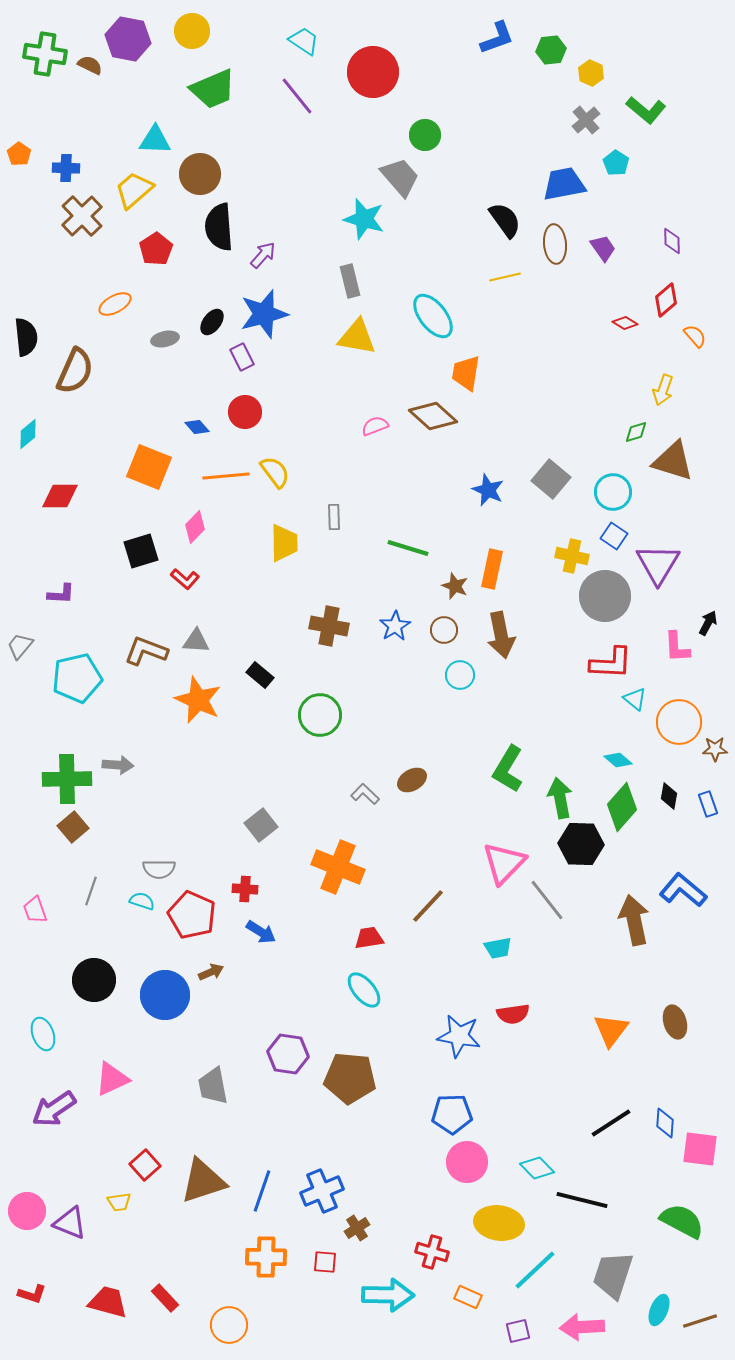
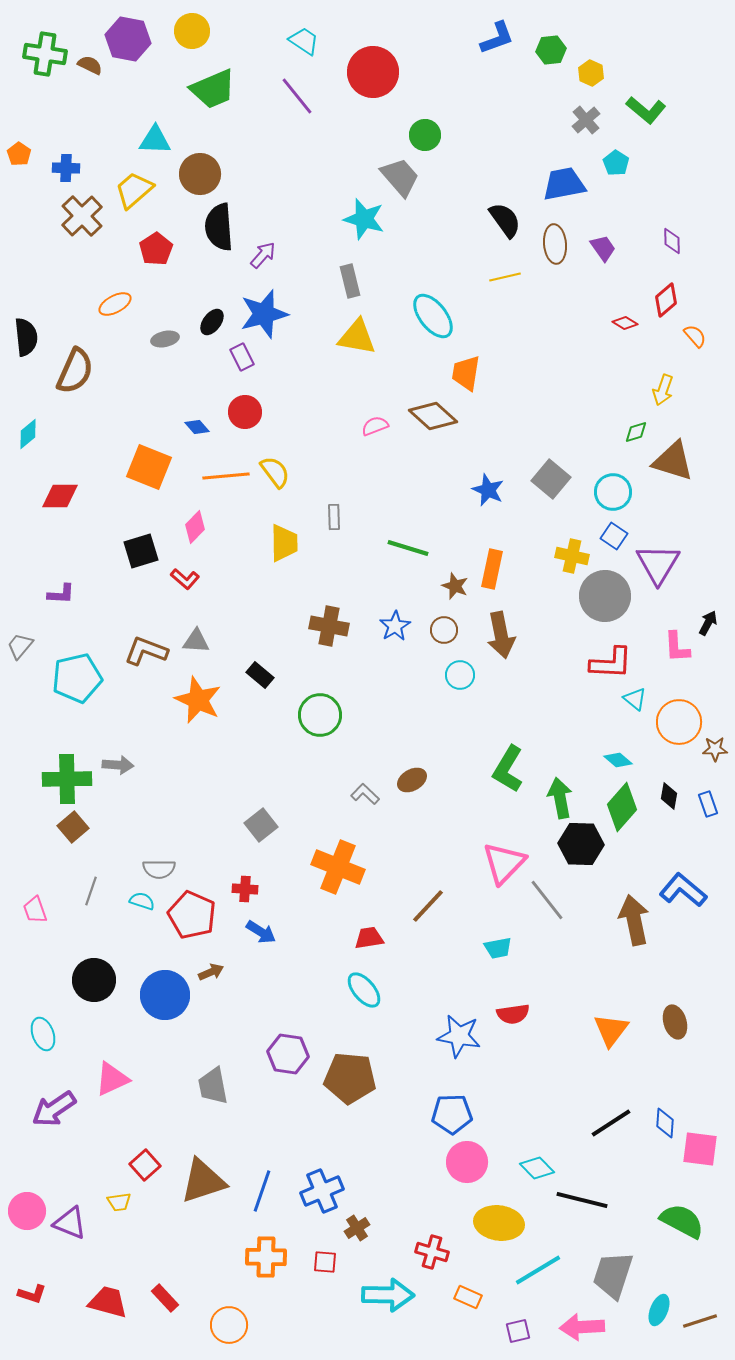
cyan line at (535, 1270): moved 3 px right; rotated 12 degrees clockwise
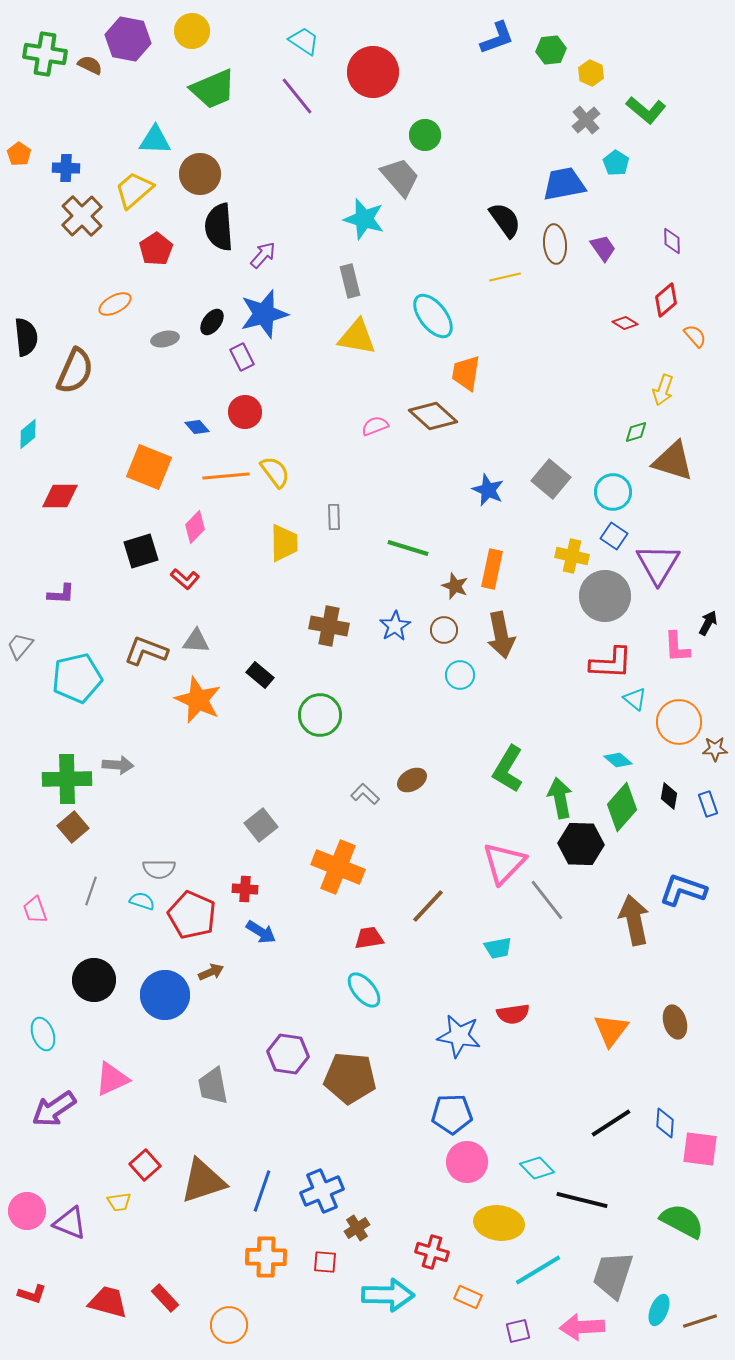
blue L-shape at (683, 890): rotated 21 degrees counterclockwise
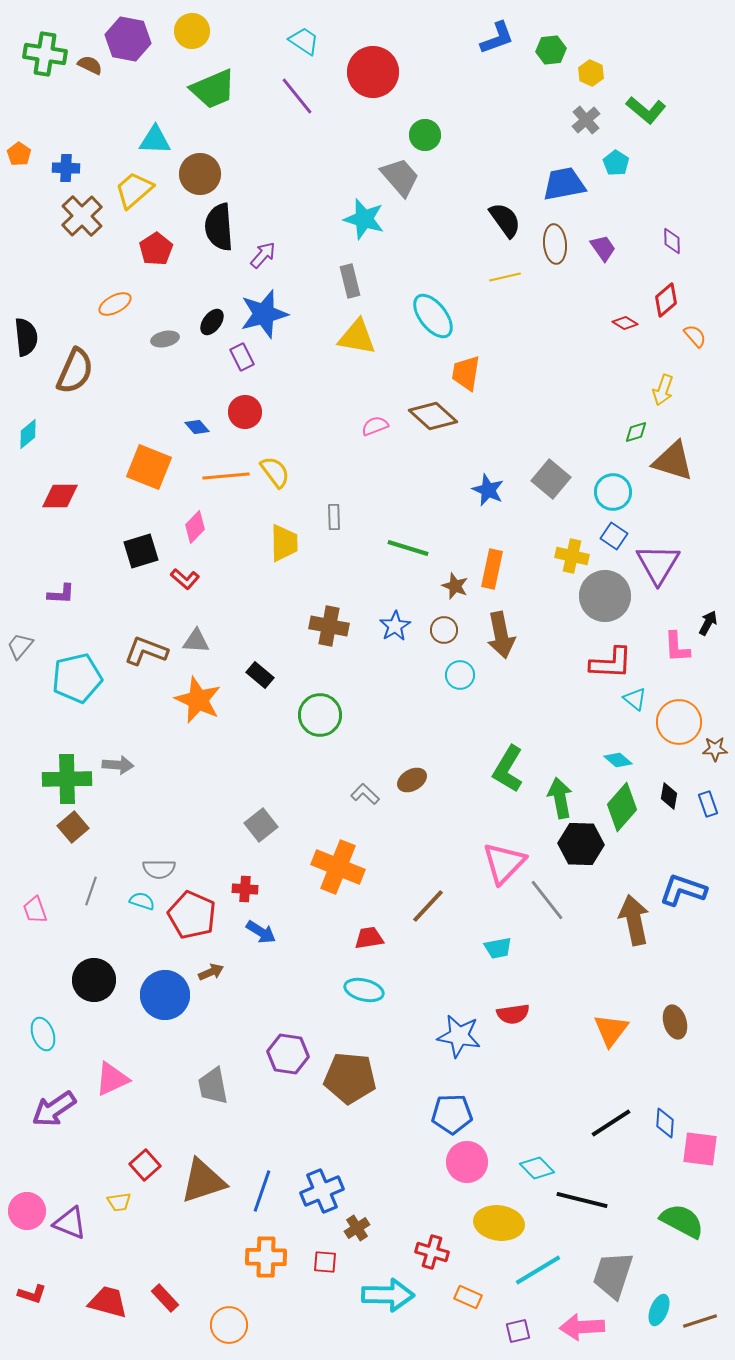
cyan ellipse at (364, 990): rotated 36 degrees counterclockwise
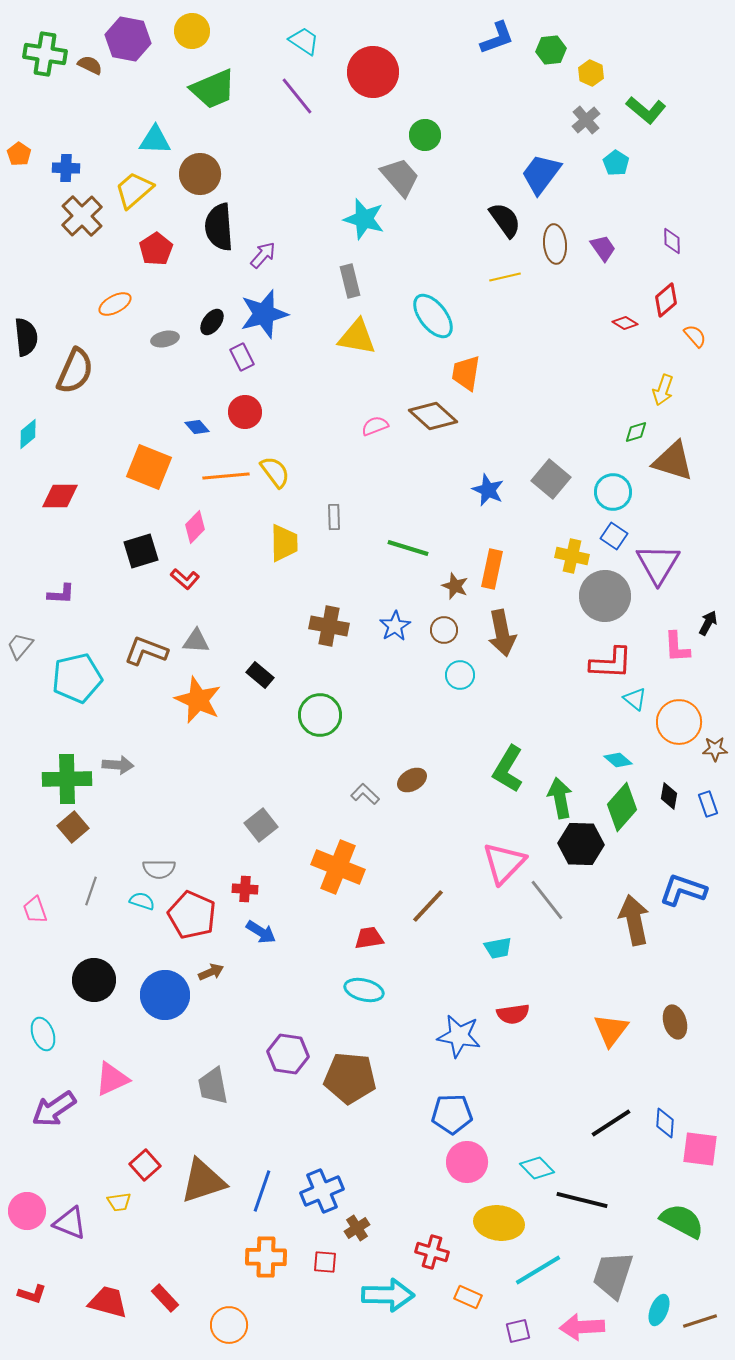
blue trapezoid at (564, 184): moved 23 px left, 10 px up; rotated 42 degrees counterclockwise
brown arrow at (501, 635): moved 1 px right, 2 px up
